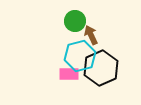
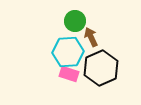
brown arrow: moved 2 px down
cyan hexagon: moved 12 px left, 4 px up; rotated 12 degrees clockwise
pink rectangle: rotated 18 degrees clockwise
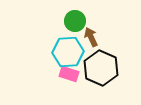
black hexagon: rotated 12 degrees counterclockwise
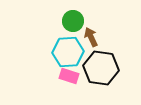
green circle: moved 2 px left
black hexagon: rotated 16 degrees counterclockwise
pink rectangle: moved 2 px down
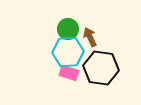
green circle: moved 5 px left, 8 px down
brown arrow: moved 1 px left
pink rectangle: moved 3 px up
